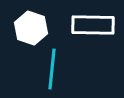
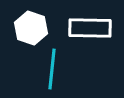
white rectangle: moved 3 px left, 3 px down
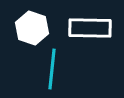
white hexagon: moved 1 px right
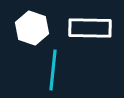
cyan line: moved 1 px right, 1 px down
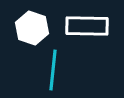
white rectangle: moved 3 px left, 2 px up
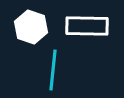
white hexagon: moved 1 px left, 1 px up
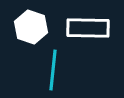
white rectangle: moved 1 px right, 2 px down
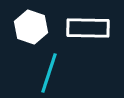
cyan line: moved 4 px left, 3 px down; rotated 12 degrees clockwise
